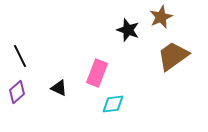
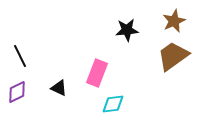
brown star: moved 13 px right, 4 px down
black star: moved 1 px left; rotated 25 degrees counterclockwise
purple diamond: rotated 15 degrees clockwise
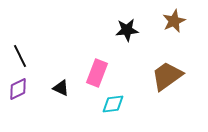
brown trapezoid: moved 6 px left, 20 px down
black triangle: moved 2 px right
purple diamond: moved 1 px right, 3 px up
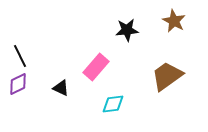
brown star: rotated 20 degrees counterclockwise
pink rectangle: moved 1 px left, 6 px up; rotated 20 degrees clockwise
purple diamond: moved 5 px up
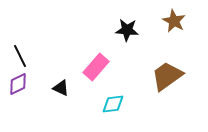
black star: rotated 10 degrees clockwise
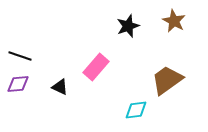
black star: moved 1 px right, 4 px up; rotated 25 degrees counterclockwise
black line: rotated 45 degrees counterclockwise
brown trapezoid: moved 4 px down
purple diamond: rotated 20 degrees clockwise
black triangle: moved 1 px left, 1 px up
cyan diamond: moved 23 px right, 6 px down
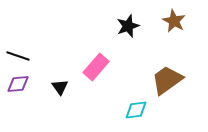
black line: moved 2 px left
black triangle: rotated 30 degrees clockwise
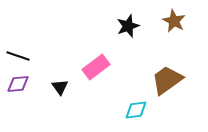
pink rectangle: rotated 12 degrees clockwise
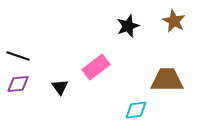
brown trapezoid: rotated 36 degrees clockwise
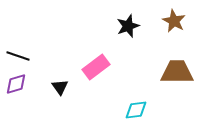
brown trapezoid: moved 10 px right, 8 px up
purple diamond: moved 2 px left; rotated 10 degrees counterclockwise
